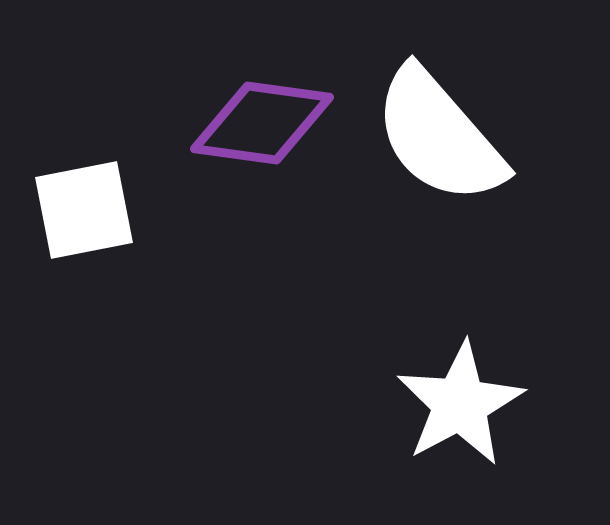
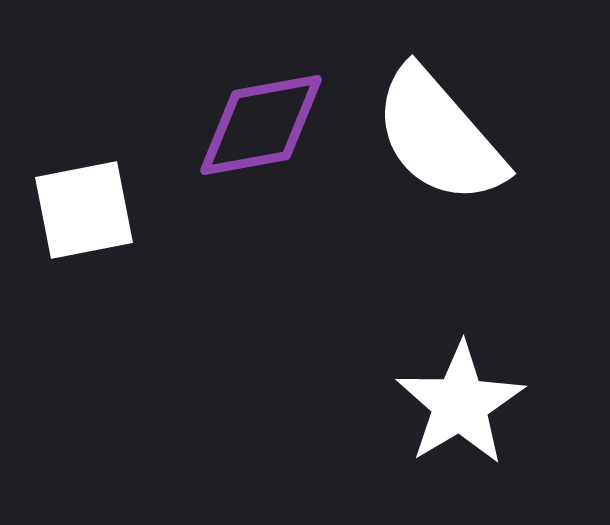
purple diamond: moved 1 px left, 2 px down; rotated 18 degrees counterclockwise
white star: rotated 3 degrees counterclockwise
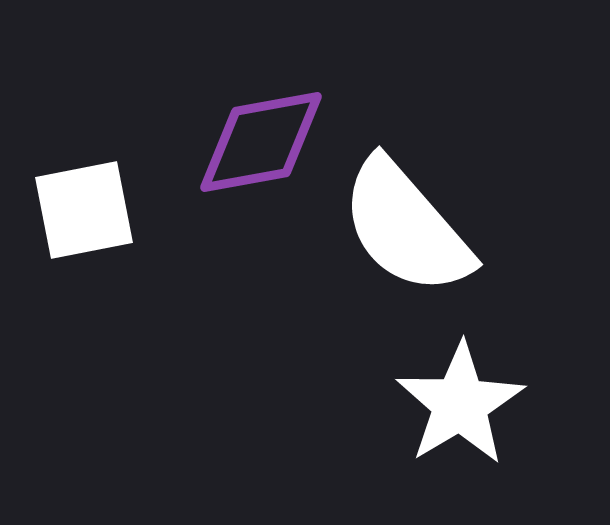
purple diamond: moved 17 px down
white semicircle: moved 33 px left, 91 px down
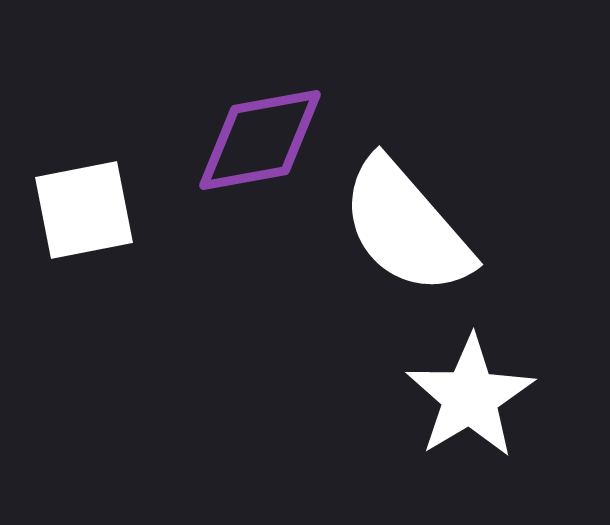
purple diamond: moved 1 px left, 2 px up
white star: moved 10 px right, 7 px up
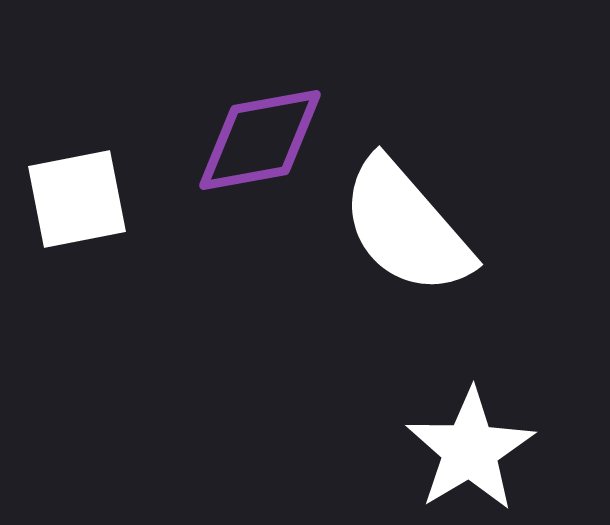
white square: moved 7 px left, 11 px up
white star: moved 53 px down
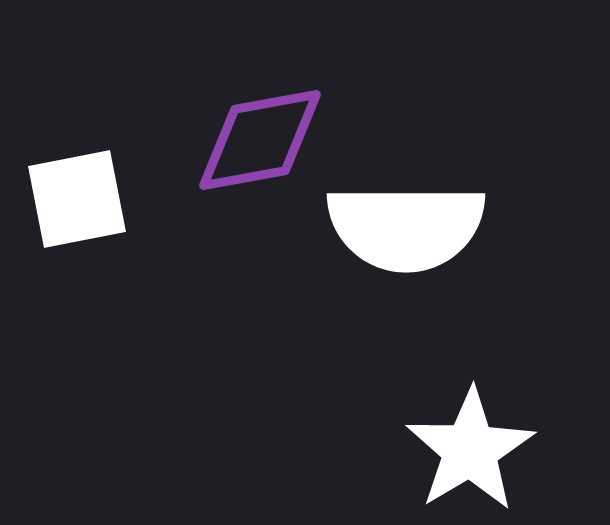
white semicircle: rotated 49 degrees counterclockwise
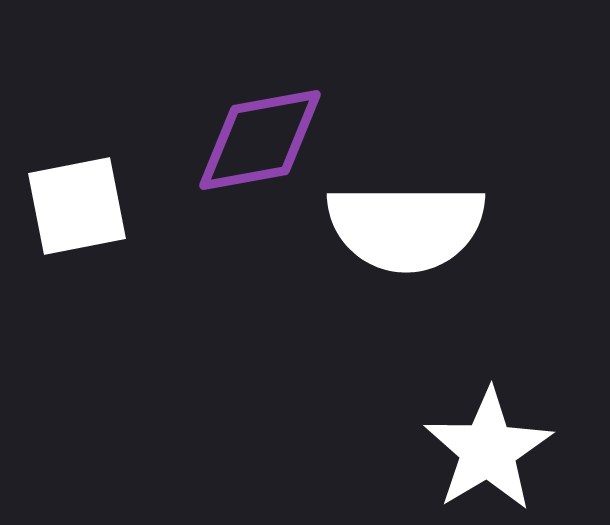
white square: moved 7 px down
white star: moved 18 px right
